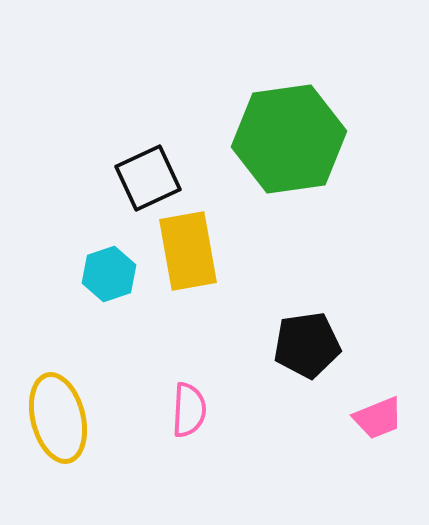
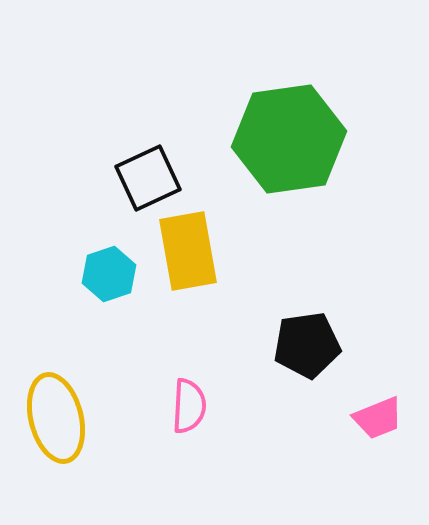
pink semicircle: moved 4 px up
yellow ellipse: moved 2 px left
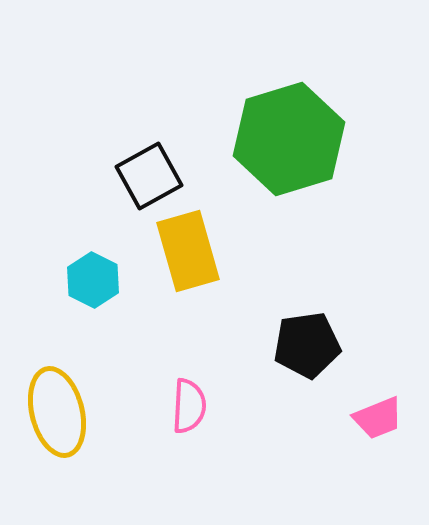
green hexagon: rotated 9 degrees counterclockwise
black square: moved 1 px right, 2 px up; rotated 4 degrees counterclockwise
yellow rectangle: rotated 6 degrees counterclockwise
cyan hexagon: moved 16 px left, 6 px down; rotated 14 degrees counterclockwise
yellow ellipse: moved 1 px right, 6 px up
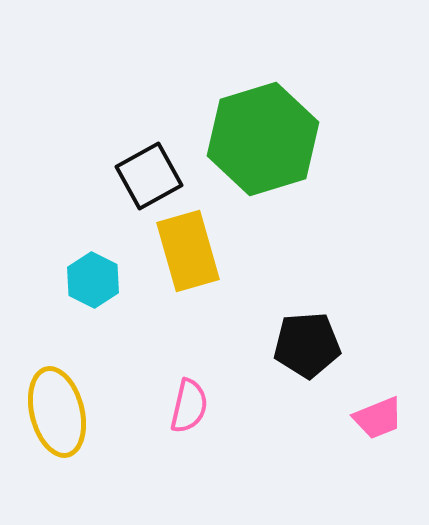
green hexagon: moved 26 px left
black pentagon: rotated 4 degrees clockwise
pink semicircle: rotated 10 degrees clockwise
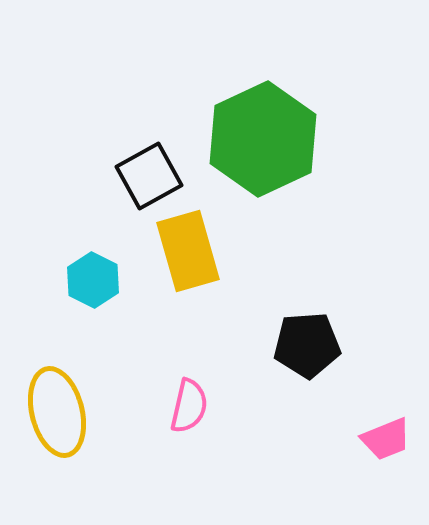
green hexagon: rotated 8 degrees counterclockwise
pink trapezoid: moved 8 px right, 21 px down
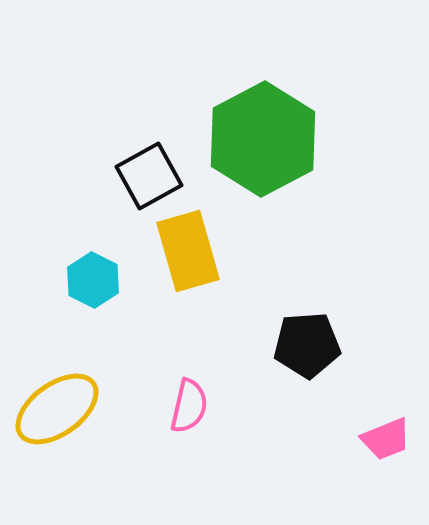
green hexagon: rotated 3 degrees counterclockwise
yellow ellipse: moved 3 px up; rotated 68 degrees clockwise
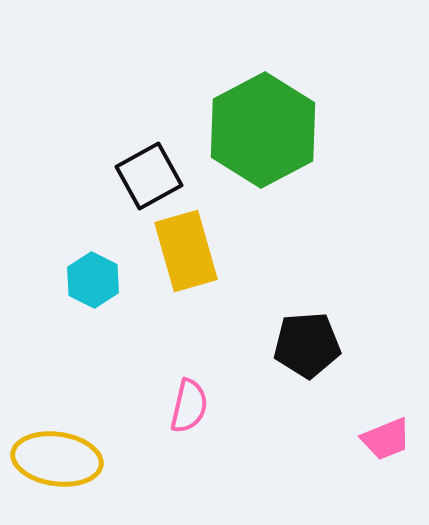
green hexagon: moved 9 px up
yellow rectangle: moved 2 px left
yellow ellipse: moved 50 px down; rotated 44 degrees clockwise
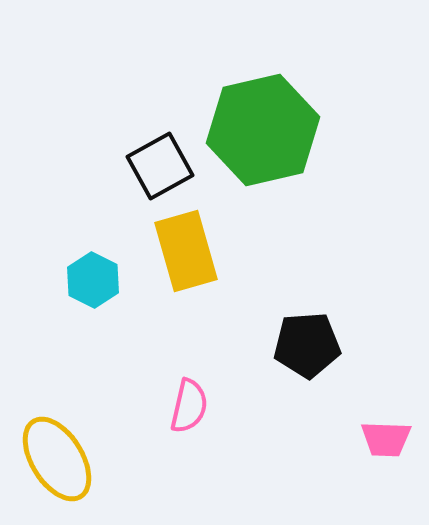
green hexagon: rotated 15 degrees clockwise
black square: moved 11 px right, 10 px up
pink trapezoid: rotated 24 degrees clockwise
yellow ellipse: rotated 50 degrees clockwise
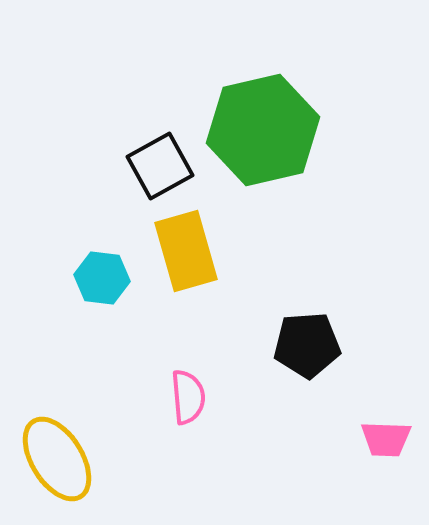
cyan hexagon: moved 9 px right, 2 px up; rotated 20 degrees counterclockwise
pink semicircle: moved 1 px left, 9 px up; rotated 18 degrees counterclockwise
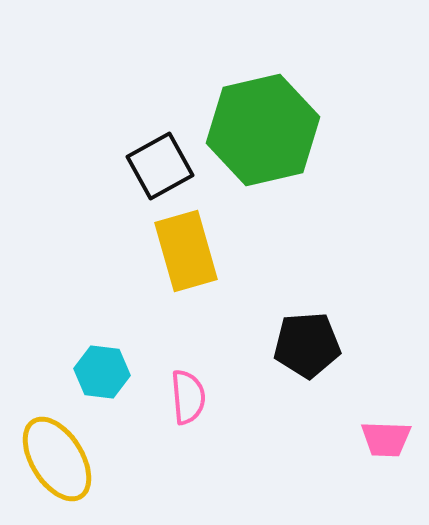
cyan hexagon: moved 94 px down
